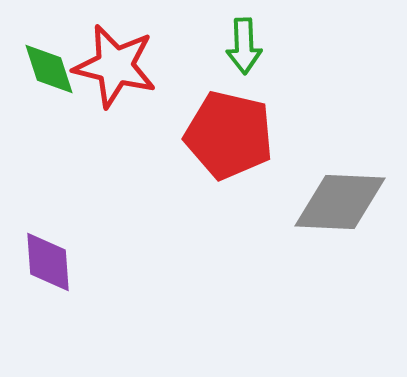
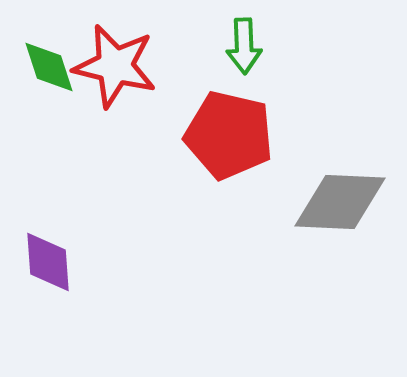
green diamond: moved 2 px up
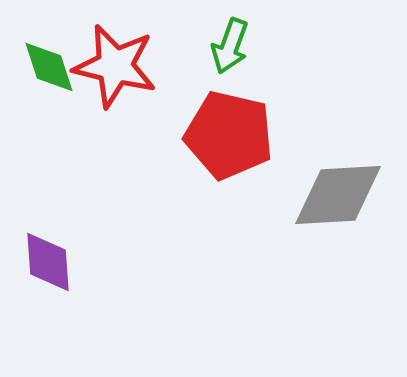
green arrow: moved 14 px left; rotated 22 degrees clockwise
gray diamond: moved 2 px left, 7 px up; rotated 6 degrees counterclockwise
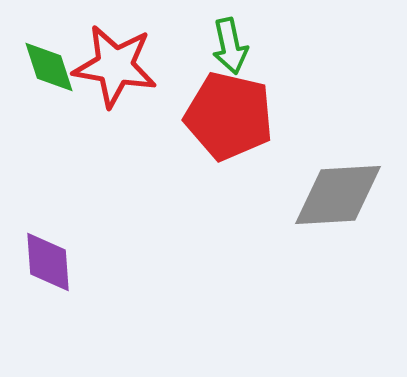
green arrow: rotated 32 degrees counterclockwise
red star: rotated 4 degrees counterclockwise
red pentagon: moved 19 px up
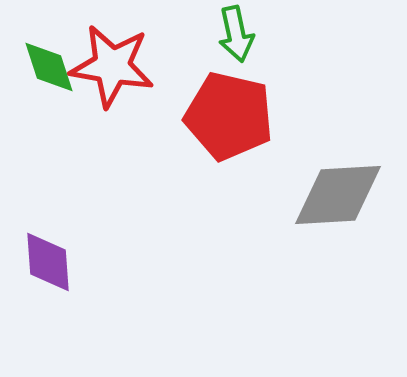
green arrow: moved 6 px right, 12 px up
red star: moved 3 px left
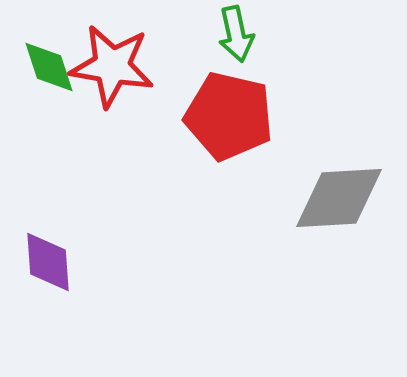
gray diamond: moved 1 px right, 3 px down
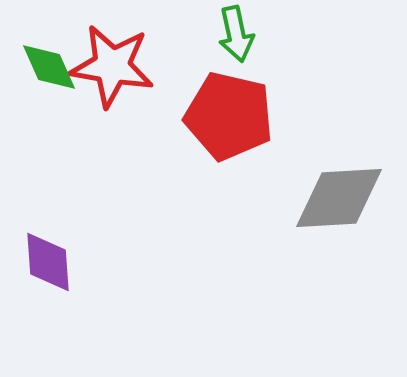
green diamond: rotated 6 degrees counterclockwise
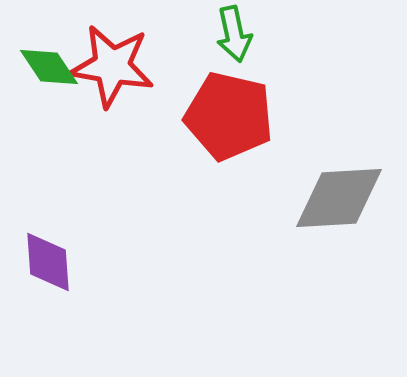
green arrow: moved 2 px left
green diamond: rotated 10 degrees counterclockwise
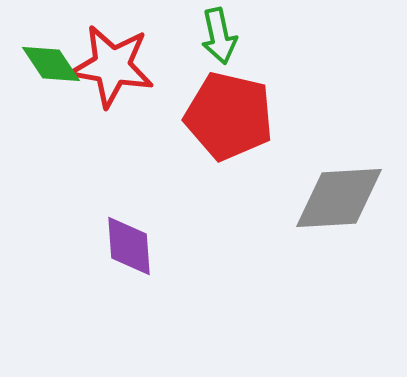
green arrow: moved 15 px left, 2 px down
green diamond: moved 2 px right, 3 px up
purple diamond: moved 81 px right, 16 px up
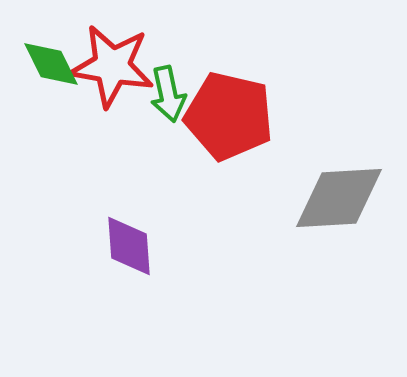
green arrow: moved 51 px left, 58 px down
green diamond: rotated 8 degrees clockwise
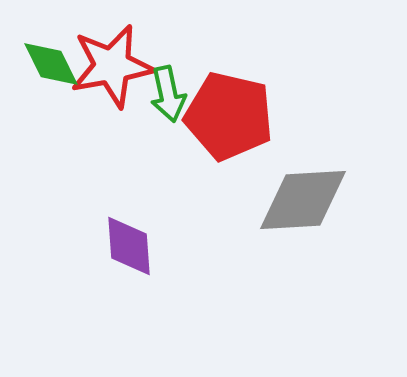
red star: rotated 20 degrees counterclockwise
gray diamond: moved 36 px left, 2 px down
